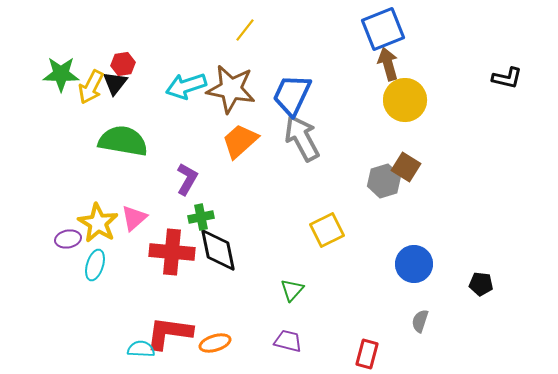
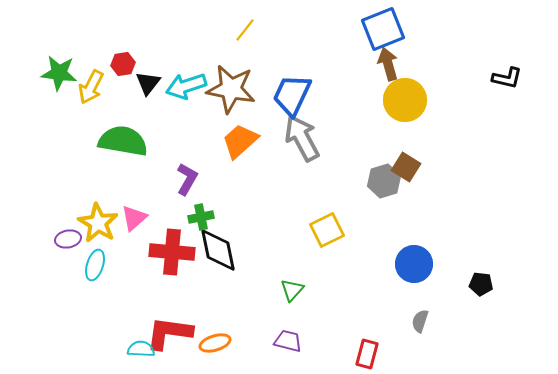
green star: moved 2 px left, 1 px up; rotated 6 degrees clockwise
black triangle: moved 33 px right
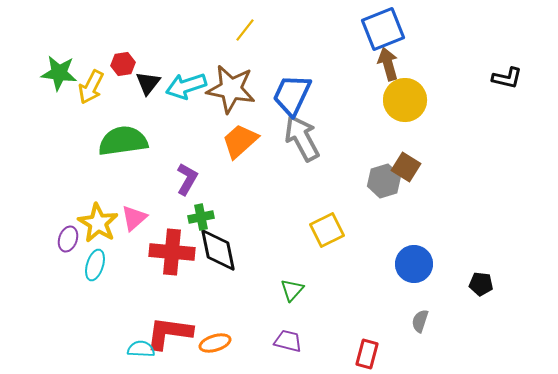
green semicircle: rotated 18 degrees counterclockwise
purple ellipse: rotated 60 degrees counterclockwise
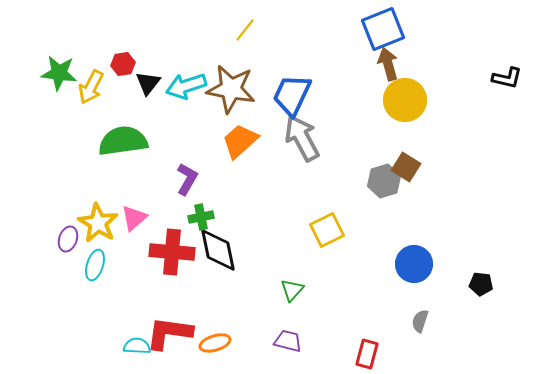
cyan semicircle: moved 4 px left, 3 px up
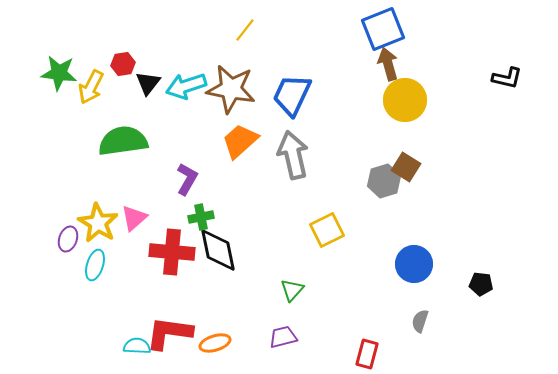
gray arrow: moved 9 px left, 17 px down; rotated 15 degrees clockwise
purple trapezoid: moved 5 px left, 4 px up; rotated 28 degrees counterclockwise
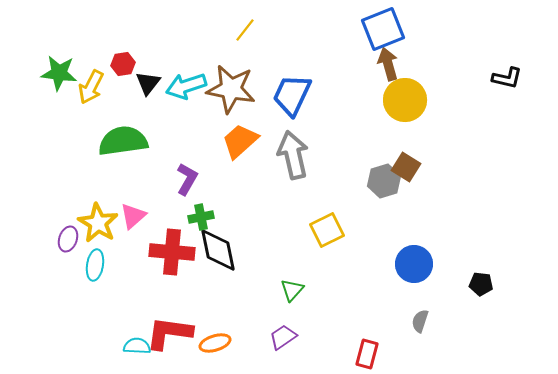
pink triangle: moved 1 px left, 2 px up
cyan ellipse: rotated 8 degrees counterclockwise
purple trapezoid: rotated 20 degrees counterclockwise
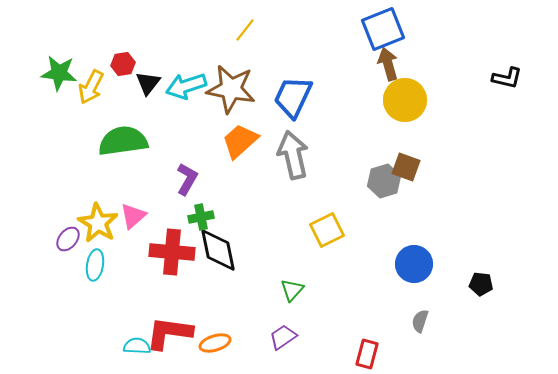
blue trapezoid: moved 1 px right, 2 px down
brown square: rotated 12 degrees counterclockwise
purple ellipse: rotated 20 degrees clockwise
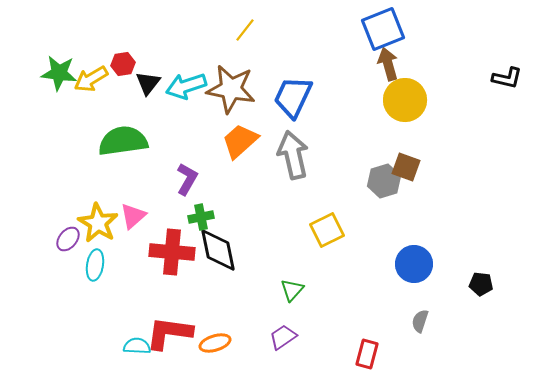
yellow arrow: moved 8 px up; rotated 32 degrees clockwise
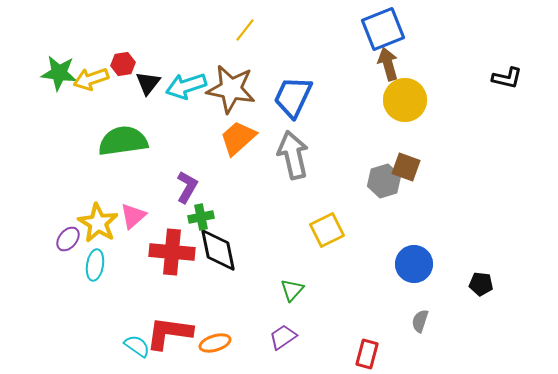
yellow arrow: rotated 12 degrees clockwise
orange trapezoid: moved 2 px left, 3 px up
purple L-shape: moved 8 px down
cyan semicircle: rotated 32 degrees clockwise
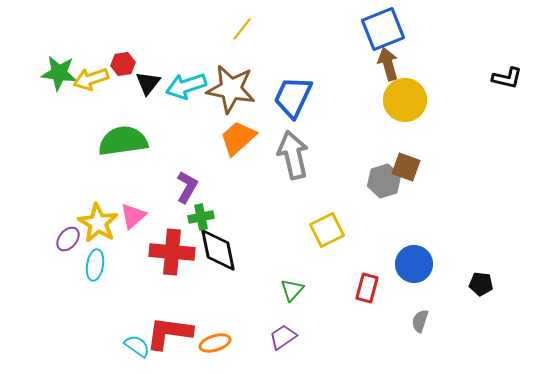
yellow line: moved 3 px left, 1 px up
red rectangle: moved 66 px up
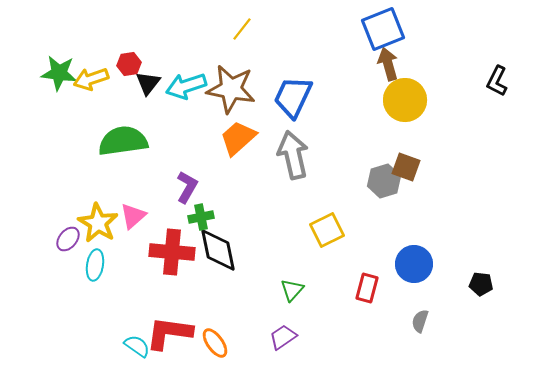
red hexagon: moved 6 px right
black L-shape: moved 10 px left, 3 px down; rotated 104 degrees clockwise
orange ellipse: rotated 72 degrees clockwise
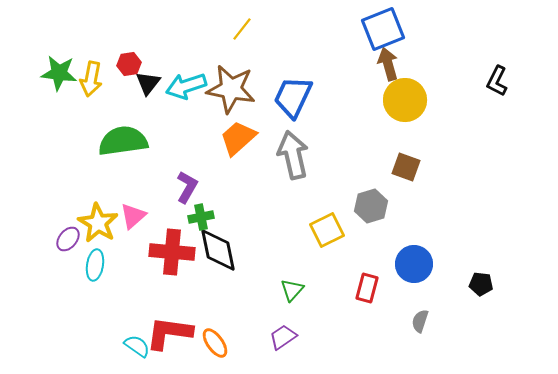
yellow arrow: rotated 60 degrees counterclockwise
gray hexagon: moved 13 px left, 25 px down
